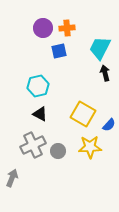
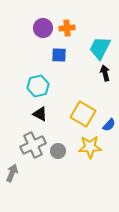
blue square: moved 4 px down; rotated 14 degrees clockwise
gray arrow: moved 5 px up
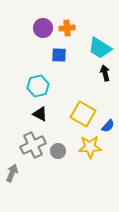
cyan trapezoid: rotated 85 degrees counterclockwise
blue semicircle: moved 1 px left, 1 px down
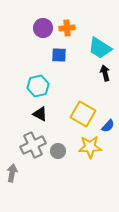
gray arrow: rotated 12 degrees counterclockwise
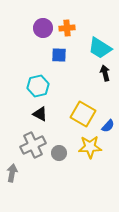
gray circle: moved 1 px right, 2 px down
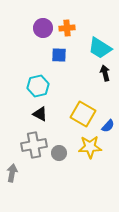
gray cross: moved 1 px right; rotated 15 degrees clockwise
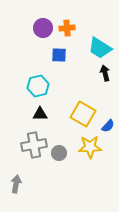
black triangle: rotated 28 degrees counterclockwise
gray arrow: moved 4 px right, 11 px down
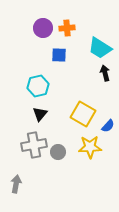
black triangle: rotated 49 degrees counterclockwise
gray circle: moved 1 px left, 1 px up
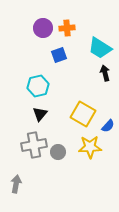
blue square: rotated 21 degrees counterclockwise
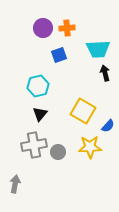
cyan trapezoid: moved 2 px left, 1 px down; rotated 35 degrees counterclockwise
yellow square: moved 3 px up
gray arrow: moved 1 px left
